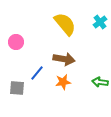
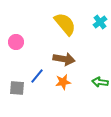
blue line: moved 3 px down
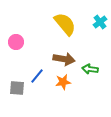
green arrow: moved 10 px left, 13 px up
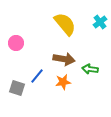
pink circle: moved 1 px down
gray square: rotated 14 degrees clockwise
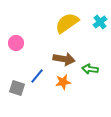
yellow semicircle: moved 2 px right, 1 px up; rotated 85 degrees counterclockwise
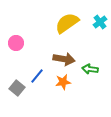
gray square: rotated 21 degrees clockwise
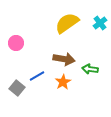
cyan cross: moved 1 px down
blue line: rotated 21 degrees clockwise
orange star: rotated 21 degrees counterclockwise
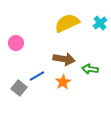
yellow semicircle: rotated 10 degrees clockwise
gray square: moved 2 px right
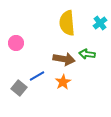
yellow semicircle: rotated 70 degrees counterclockwise
green arrow: moved 3 px left, 15 px up
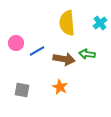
blue line: moved 25 px up
orange star: moved 3 px left, 5 px down; rotated 14 degrees counterclockwise
gray square: moved 3 px right, 2 px down; rotated 28 degrees counterclockwise
